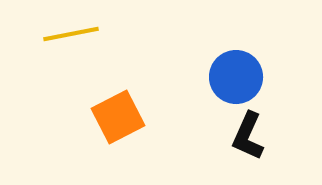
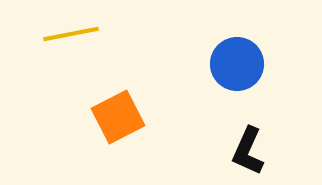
blue circle: moved 1 px right, 13 px up
black L-shape: moved 15 px down
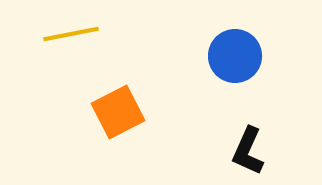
blue circle: moved 2 px left, 8 px up
orange square: moved 5 px up
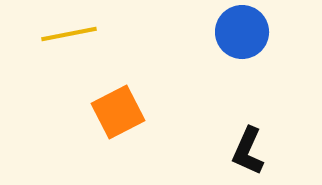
yellow line: moved 2 px left
blue circle: moved 7 px right, 24 px up
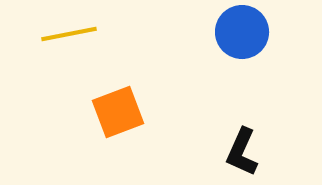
orange square: rotated 6 degrees clockwise
black L-shape: moved 6 px left, 1 px down
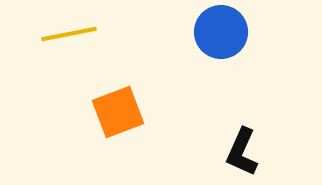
blue circle: moved 21 px left
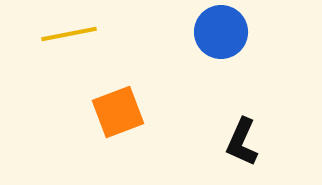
black L-shape: moved 10 px up
